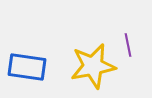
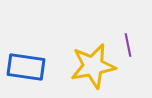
blue rectangle: moved 1 px left
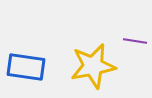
purple line: moved 7 px right, 4 px up; rotated 70 degrees counterclockwise
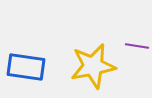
purple line: moved 2 px right, 5 px down
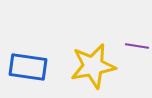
blue rectangle: moved 2 px right
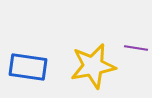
purple line: moved 1 px left, 2 px down
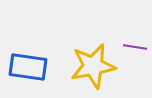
purple line: moved 1 px left, 1 px up
